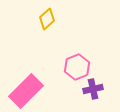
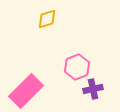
yellow diamond: rotated 25 degrees clockwise
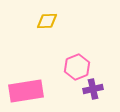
yellow diamond: moved 2 px down; rotated 15 degrees clockwise
pink rectangle: rotated 36 degrees clockwise
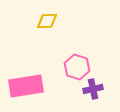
pink hexagon: rotated 20 degrees counterclockwise
pink rectangle: moved 5 px up
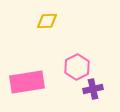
pink hexagon: rotated 15 degrees clockwise
pink rectangle: moved 1 px right, 4 px up
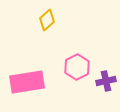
yellow diamond: moved 1 px up; rotated 40 degrees counterclockwise
purple cross: moved 13 px right, 8 px up
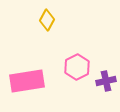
yellow diamond: rotated 20 degrees counterclockwise
pink rectangle: moved 1 px up
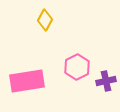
yellow diamond: moved 2 px left
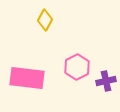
pink rectangle: moved 3 px up; rotated 16 degrees clockwise
